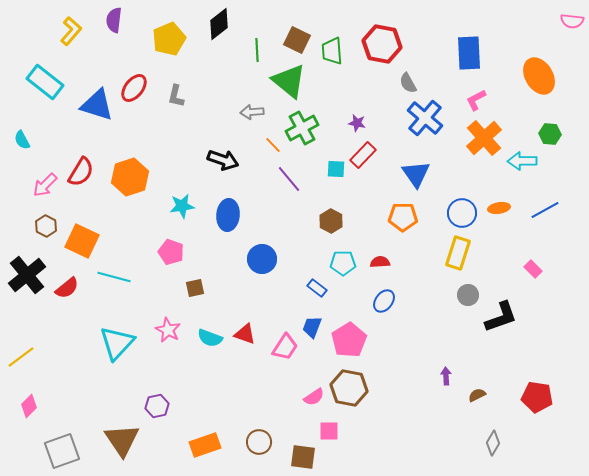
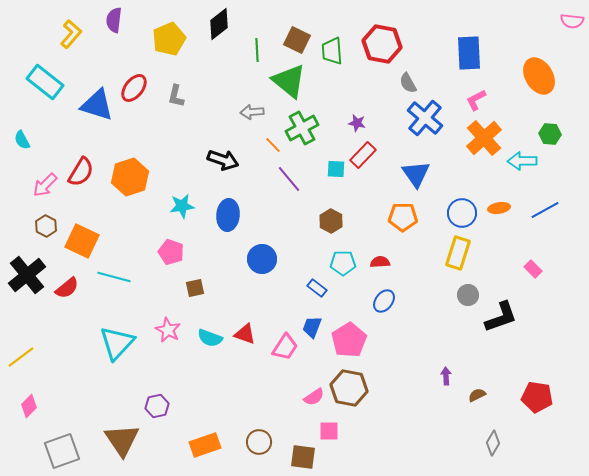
yellow L-shape at (71, 31): moved 3 px down
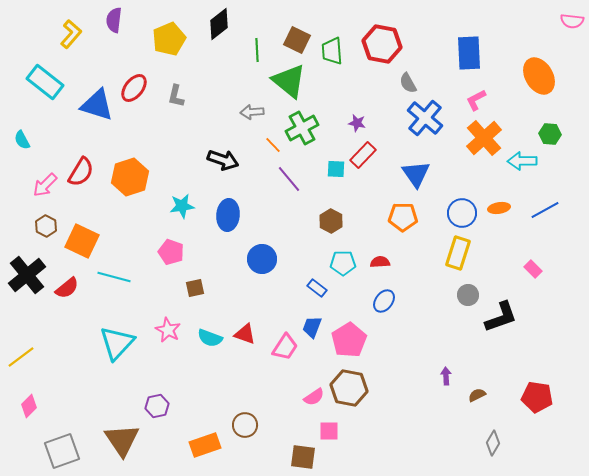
brown circle at (259, 442): moved 14 px left, 17 px up
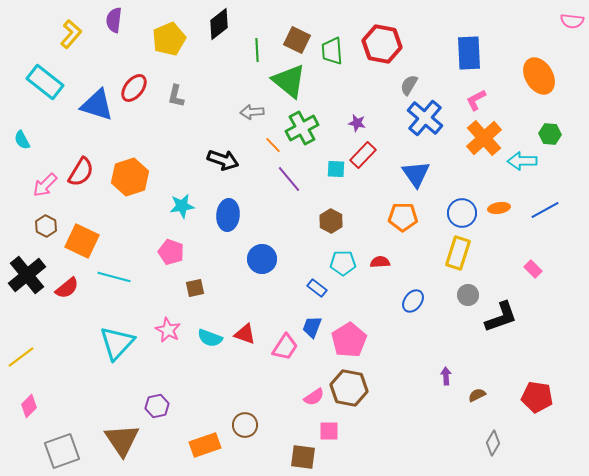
gray semicircle at (408, 83): moved 1 px right, 2 px down; rotated 60 degrees clockwise
blue ellipse at (384, 301): moved 29 px right
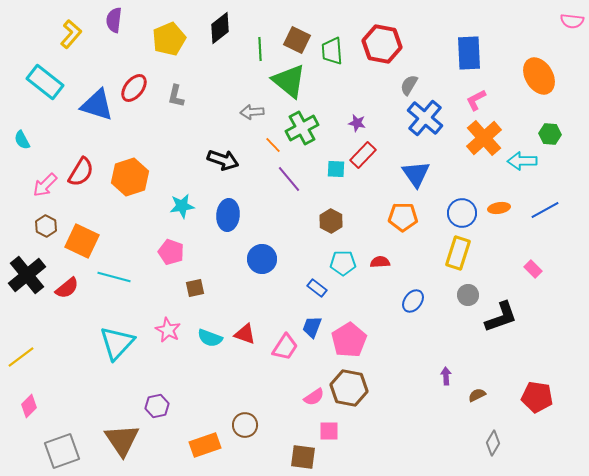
black diamond at (219, 24): moved 1 px right, 4 px down
green line at (257, 50): moved 3 px right, 1 px up
